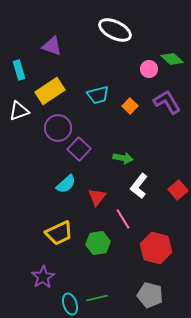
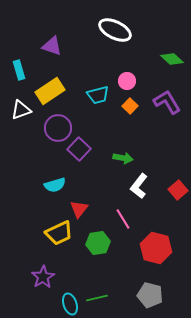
pink circle: moved 22 px left, 12 px down
white triangle: moved 2 px right, 1 px up
cyan semicircle: moved 11 px left, 1 px down; rotated 25 degrees clockwise
red triangle: moved 18 px left, 12 px down
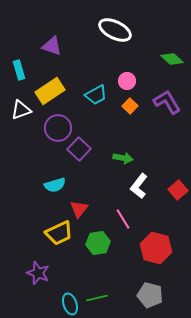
cyan trapezoid: moved 2 px left; rotated 15 degrees counterclockwise
purple star: moved 5 px left, 4 px up; rotated 20 degrees counterclockwise
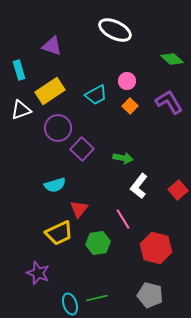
purple L-shape: moved 2 px right
purple square: moved 3 px right
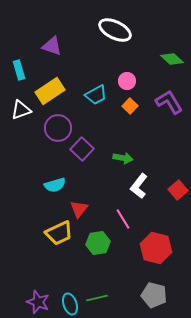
purple star: moved 29 px down
gray pentagon: moved 4 px right
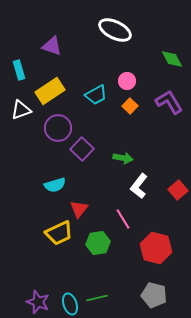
green diamond: rotated 20 degrees clockwise
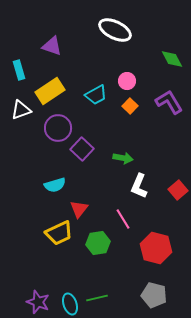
white L-shape: rotated 15 degrees counterclockwise
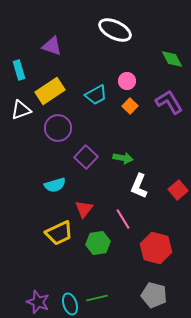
purple square: moved 4 px right, 8 px down
red triangle: moved 5 px right
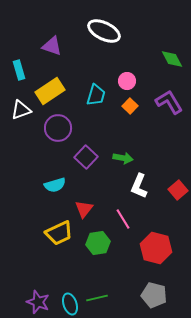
white ellipse: moved 11 px left, 1 px down
cyan trapezoid: rotated 45 degrees counterclockwise
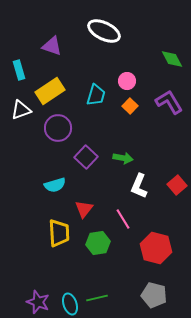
red square: moved 1 px left, 5 px up
yellow trapezoid: rotated 68 degrees counterclockwise
